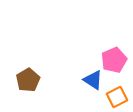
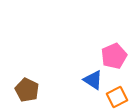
pink pentagon: moved 4 px up
brown pentagon: moved 1 px left, 10 px down; rotated 15 degrees counterclockwise
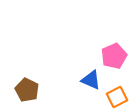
blue triangle: moved 2 px left; rotated 10 degrees counterclockwise
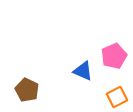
blue triangle: moved 8 px left, 9 px up
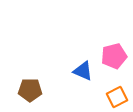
pink pentagon: rotated 10 degrees clockwise
brown pentagon: moved 3 px right; rotated 25 degrees counterclockwise
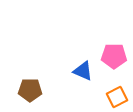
pink pentagon: rotated 15 degrees clockwise
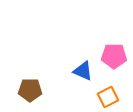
orange square: moved 9 px left
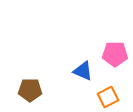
pink pentagon: moved 1 px right, 2 px up
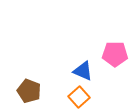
brown pentagon: moved 1 px left, 1 px down; rotated 20 degrees clockwise
orange square: moved 29 px left; rotated 15 degrees counterclockwise
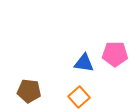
blue triangle: moved 1 px right, 8 px up; rotated 15 degrees counterclockwise
brown pentagon: rotated 15 degrees counterclockwise
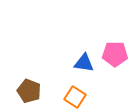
brown pentagon: rotated 15 degrees clockwise
orange square: moved 4 px left; rotated 15 degrees counterclockwise
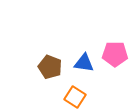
brown pentagon: moved 21 px right, 24 px up
